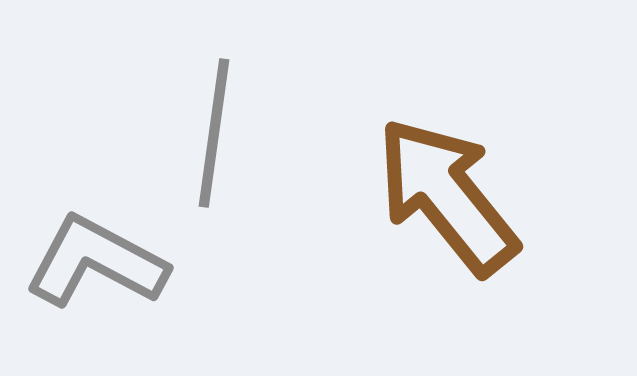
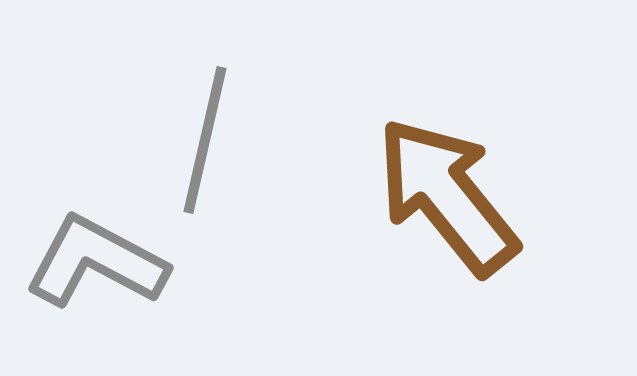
gray line: moved 9 px left, 7 px down; rotated 5 degrees clockwise
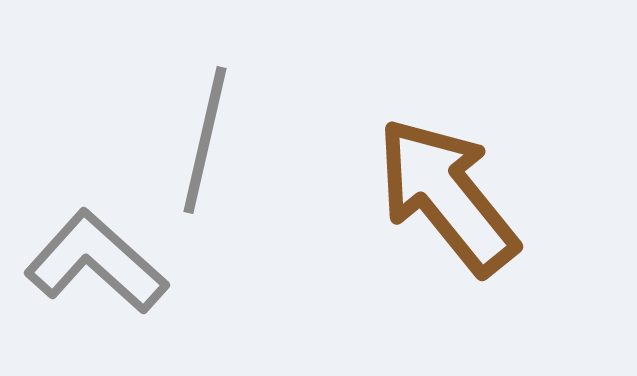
gray L-shape: rotated 14 degrees clockwise
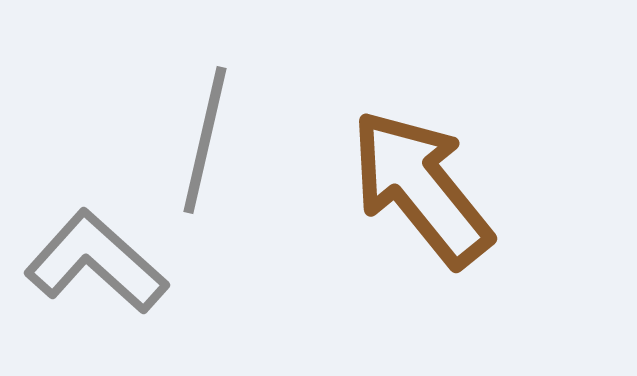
brown arrow: moved 26 px left, 8 px up
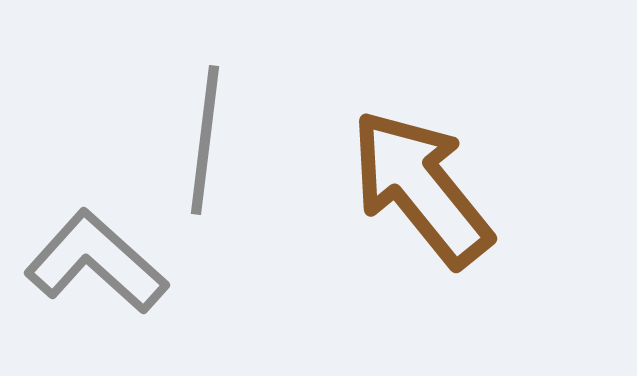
gray line: rotated 6 degrees counterclockwise
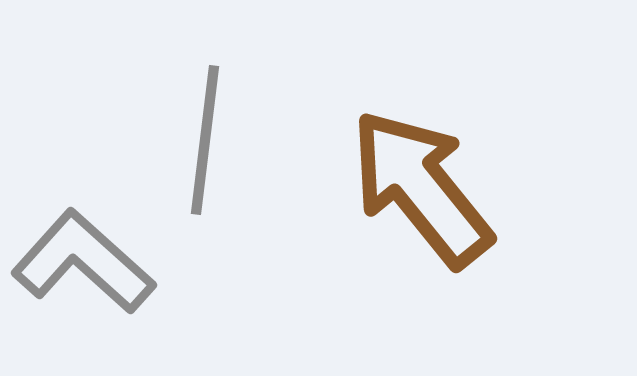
gray L-shape: moved 13 px left
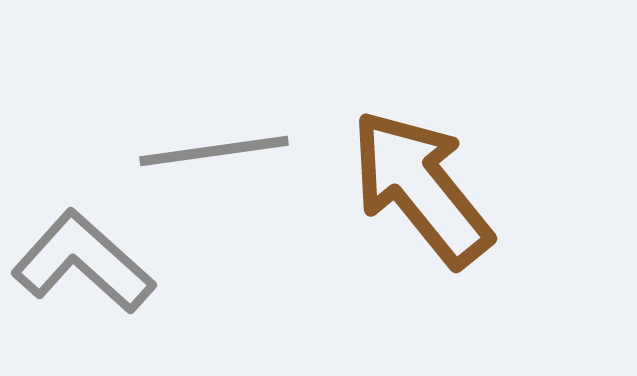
gray line: moved 9 px right, 11 px down; rotated 75 degrees clockwise
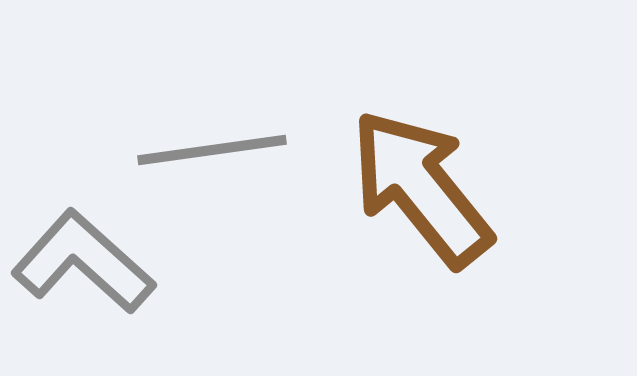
gray line: moved 2 px left, 1 px up
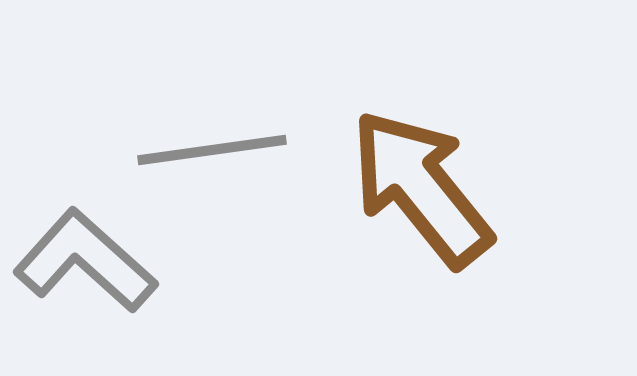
gray L-shape: moved 2 px right, 1 px up
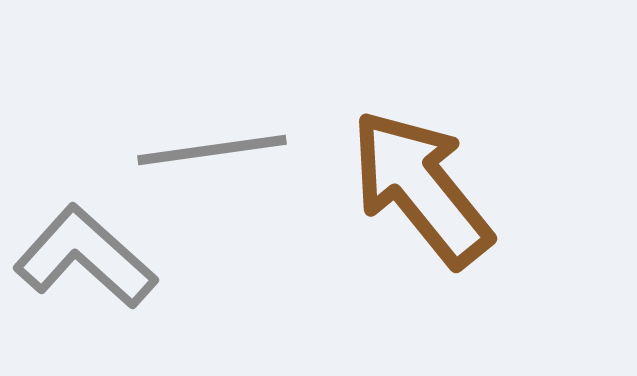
gray L-shape: moved 4 px up
